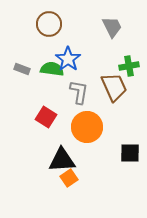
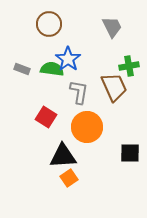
black triangle: moved 1 px right, 4 px up
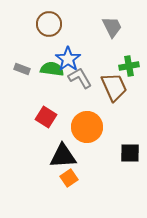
gray L-shape: moved 1 px right, 14 px up; rotated 40 degrees counterclockwise
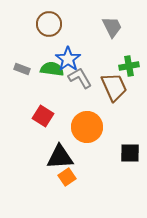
red square: moved 3 px left, 1 px up
black triangle: moved 3 px left, 1 px down
orange square: moved 2 px left, 1 px up
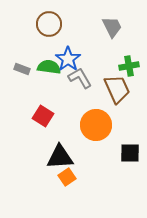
green semicircle: moved 3 px left, 2 px up
brown trapezoid: moved 3 px right, 2 px down
orange circle: moved 9 px right, 2 px up
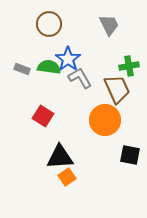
gray trapezoid: moved 3 px left, 2 px up
orange circle: moved 9 px right, 5 px up
black square: moved 2 px down; rotated 10 degrees clockwise
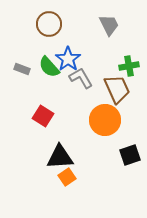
green semicircle: rotated 140 degrees counterclockwise
gray L-shape: moved 1 px right
black square: rotated 30 degrees counterclockwise
